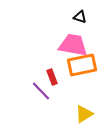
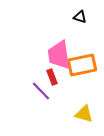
pink trapezoid: moved 14 px left, 10 px down; rotated 108 degrees counterclockwise
yellow triangle: rotated 48 degrees clockwise
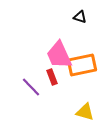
pink trapezoid: rotated 16 degrees counterclockwise
purple line: moved 10 px left, 4 px up
yellow triangle: moved 1 px right, 2 px up
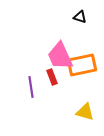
pink trapezoid: moved 1 px right, 1 px down
purple line: rotated 35 degrees clockwise
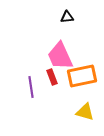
black triangle: moved 13 px left; rotated 24 degrees counterclockwise
orange rectangle: moved 11 px down
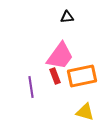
pink trapezoid: rotated 120 degrees counterclockwise
red rectangle: moved 3 px right, 1 px up
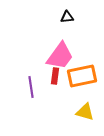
red rectangle: rotated 28 degrees clockwise
